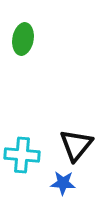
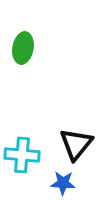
green ellipse: moved 9 px down
black triangle: moved 1 px up
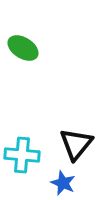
green ellipse: rotated 68 degrees counterclockwise
blue star: rotated 20 degrees clockwise
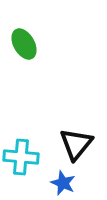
green ellipse: moved 1 px right, 4 px up; rotated 28 degrees clockwise
cyan cross: moved 1 px left, 2 px down
